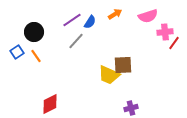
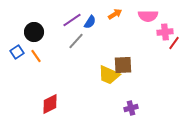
pink semicircle: rotated 18 degrees clockwise
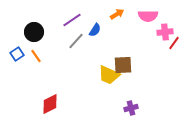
orange arrow: moved 2 px right
blue semicircle: moved 5 px right, 8 px down
blue square: moved 2 px down
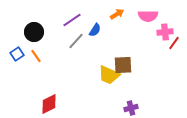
red diamond: moved 1 px left
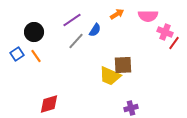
pink cross: rotated 28 degrees clockwise
yellow trapezoid: moved 1 px right, 1 px down
red diamond: rotated 10 degrees clockwise
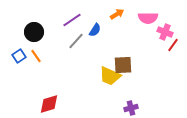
pink semicircle: moved 2 px down
red line: moved 1 px left, 2 px down
blue square: moved 2 px right, 2 px down
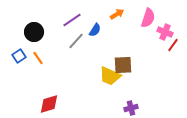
pink semicircle: rotated 72 degrees counterclockwise
orange line: moved 2 px right, 2 px down
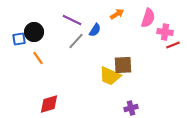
purple line: rotated 60 degrees clockwise
pink cross: rotated 14 degrees counterclockwise
red line: rotated 32 degrees clockwise
blue square: moved 17 px up; rotated 24 degrees clockwise
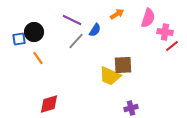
red line: moved 1 px left, 1 px down; rotated 16 degrees counterclockwise
